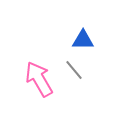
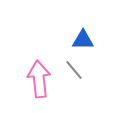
pink arrow: rotated 24 degrees clockwise
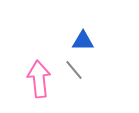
blue triangle: moved 1 px down
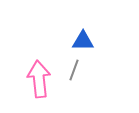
gray line: rotated 60 degrees clockwise
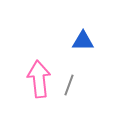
gray line: moved 5 px left, 15 px down
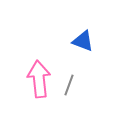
blue triangle: rotated 20 degrees clockwise
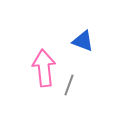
pink arrow: moved 5 px right, 11 px up
